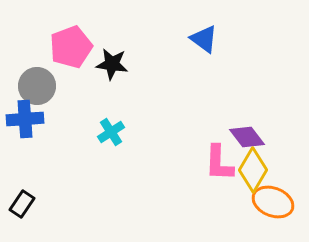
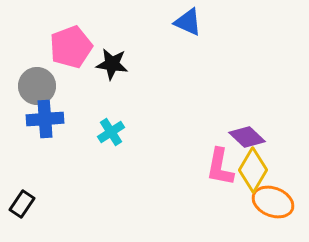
blue triangle: moved 16 px left, 17 px up; rotated 12 degrees counterclockwise
blue cross: moved 20 px right
purple diamond: rotated 9 degrees counterclockwise
pink L-shape: moved 1 px right, 4 px down; rotated 9 degrees clockwise
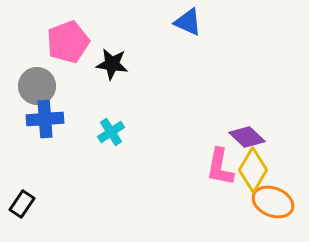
pink pentagon: moved 3 px left, 5 px up
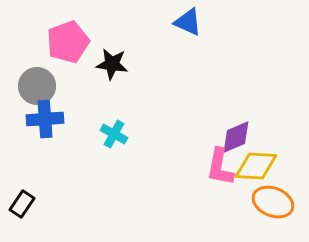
cyan cross: moved 3 px right, 2 px down; rotated 28 degrees counterclockwise
purple diamond: moved 11 px left; rotated 66 degrees counterclockwise
yellow diamond: moved 3 px right, 4 px up; rotated 63 degrees clockwise
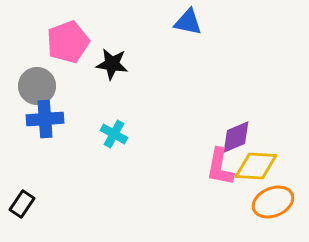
blue triangle: rotated 12 degrees counterclockwise
orange ellipse: rotated 45 degrees counterclockwise
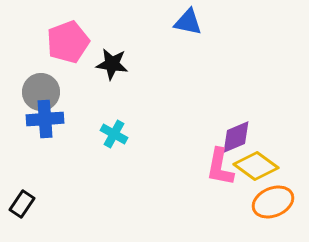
gray circle: moved 4 px right, 6 px down
yellow diamond: rotated 33 degrees clockwise
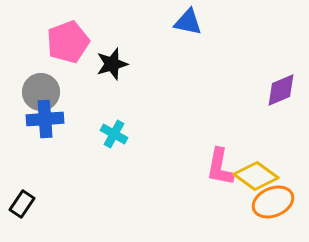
black star: rotated 24 degrees counterclockwise
purple diamond: moved 45 px right, 47 px up
yellow diamond: moved 10 px down
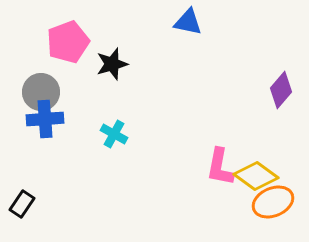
purple diamond: rotated 27 degrees counterclockwise
